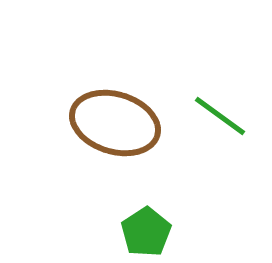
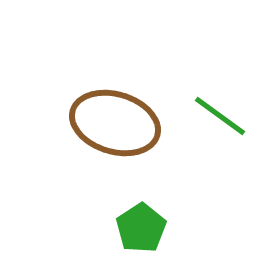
green pentagon: moved 5 px left, 4 px up
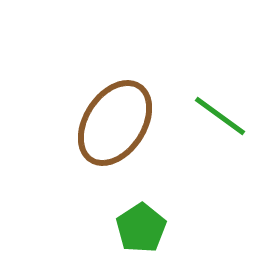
brown ellipse: rotated 74 degrees counterclockwise
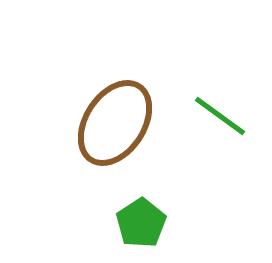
green pentagon: moved 5 px up
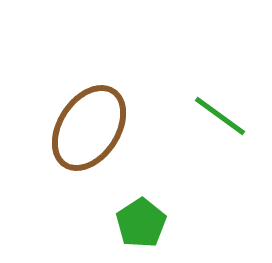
brown ellipse: moved 26 px left, 5 px down
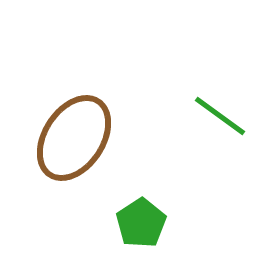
brown ellipse: moved 15 px left, 10 px down
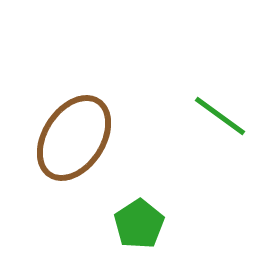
green pentagon: moved 2 px left, 1 px down
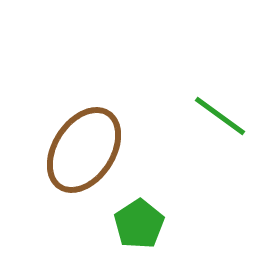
brown ellipse: moved 10 px right, 12 px down
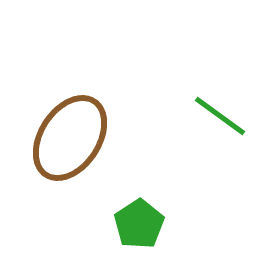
brown ellipse: moved 14 px left, 12 px up
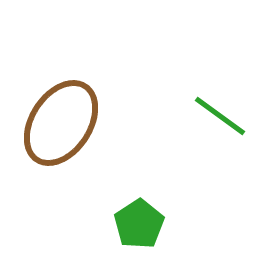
brown ellipse: moved 9 px left, 15 px up
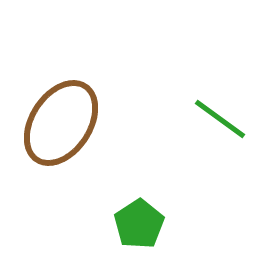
green line: moved 3 px down
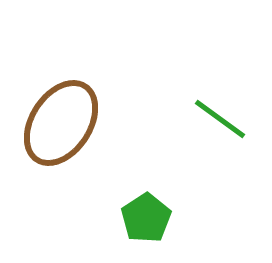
green pentagon: moved 7 px right, 6 px up
